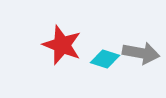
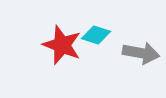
cyan diamond: moved 9 px left, 24 px up
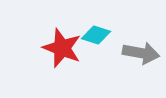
red star: moved 3 px down
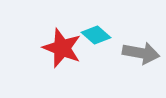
cyan diamond: rotated 24 degrees clockwise
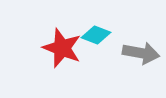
cyan diamond: rotated 20 degrees counterclockwise
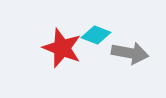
gray arrow: moved 11 px left
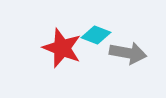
gray arrow: moved 2 px left
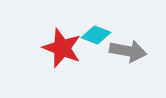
gray arrow: moved 2 px up
